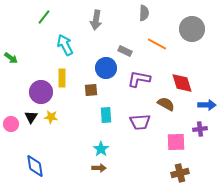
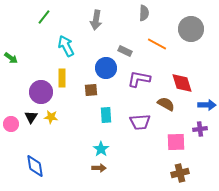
gray circle: moved 1 px left
cyan arrow: moved 1 px right, 1 px down
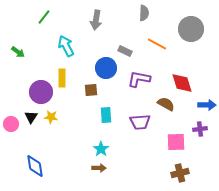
green arrow: moved 7 px right, 6 px up
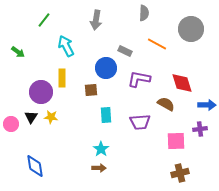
green line: moved 3 px down
pink square: moved 1 px up
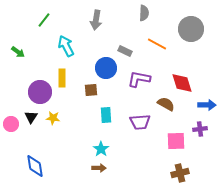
purple circle: moved 1 px left
yellow star: moved 2 px right, 1 px down
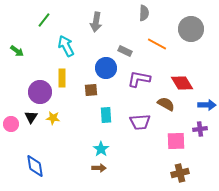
gray arrow: moved 2 px down
green arrow: moved 1 px left, 1 px up
red diamond: rotated 15 degrees counterclockwise
